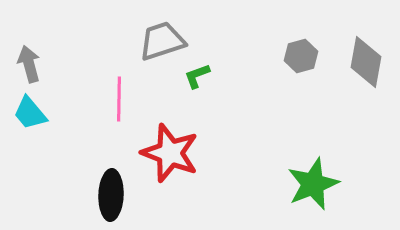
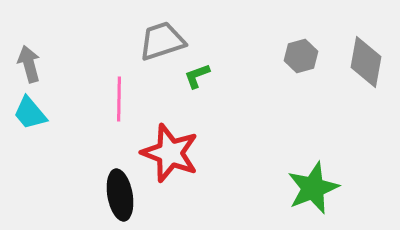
green star: moved 4 px down
black ellipse: moved 9 px right; rotated 12 degrees counterclockwise
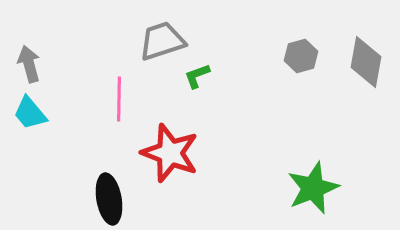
black ellipse: moved 11 px left, 4 px down
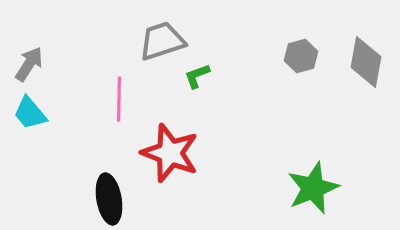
gray arrow: rotated 48 degrees clockwise
